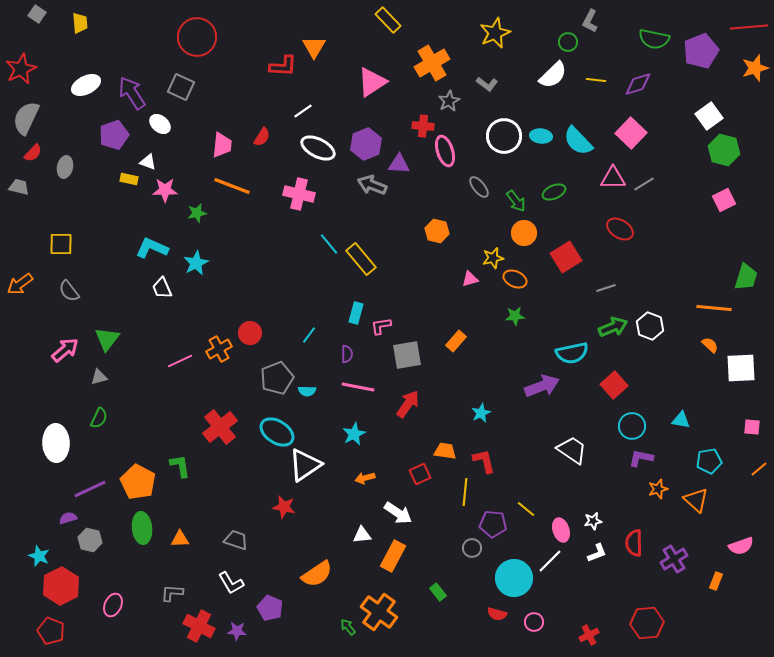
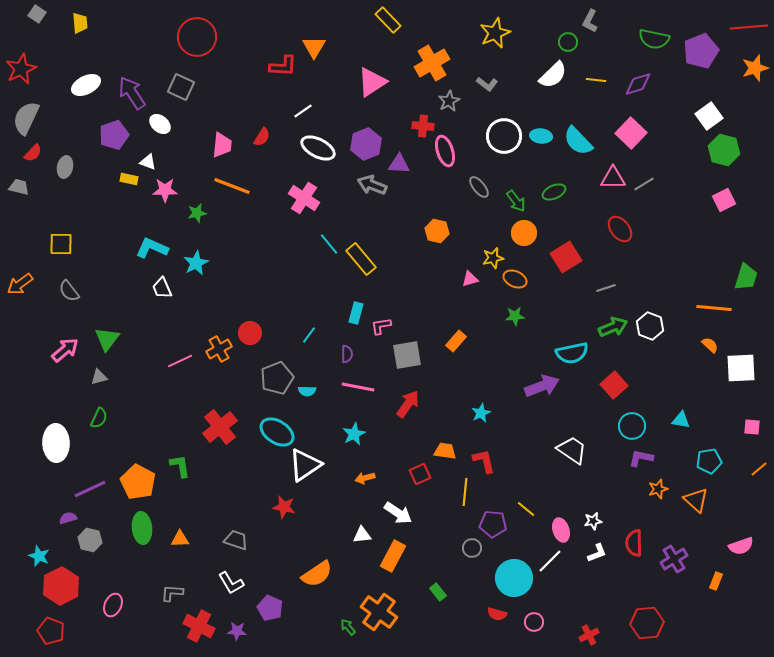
pink cross at (299, 194): moved 5 px right, 4 px down; rotated 20 degrees clockwise
red ellipse at (620, 229): rotated 20 degrees clockwise
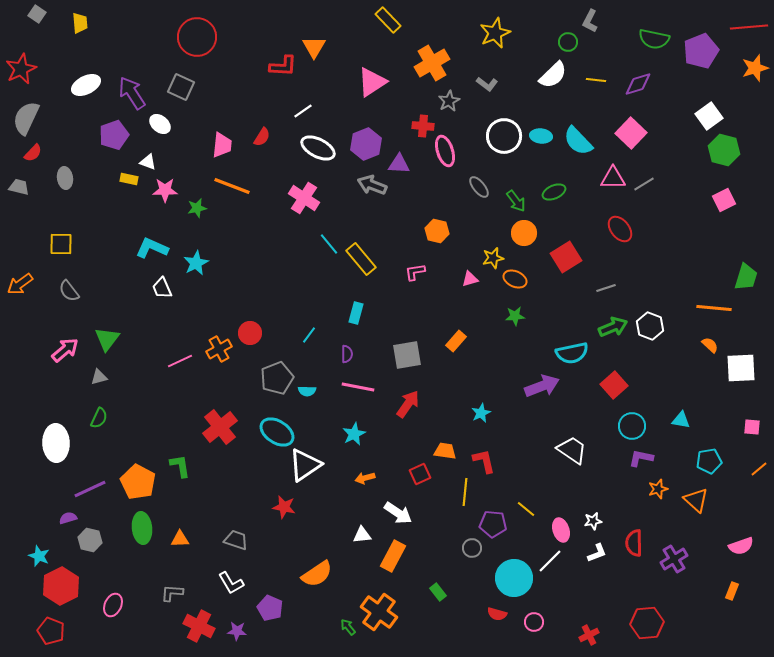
gray ellipse at (65, 167): moved 11 px down; rotated 20 degrees counterclockwise
green star at (197, 213): moved 5 px up
pink L-shape at (381, 326): moved 34 px right, 54 px up
orange rectangle at (716, 581): moved 16 px right, 10 px down
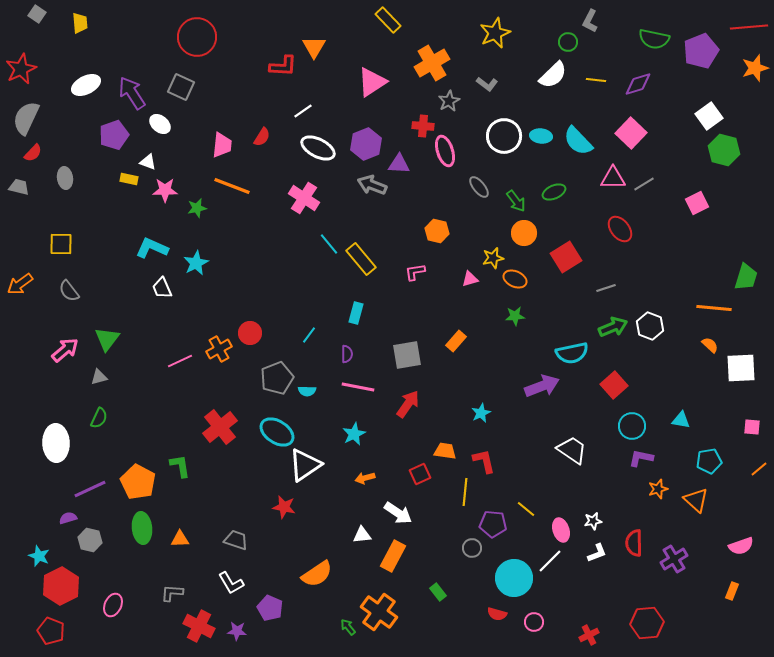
pink square at (724, 200): moved 27 px left, 3 px down
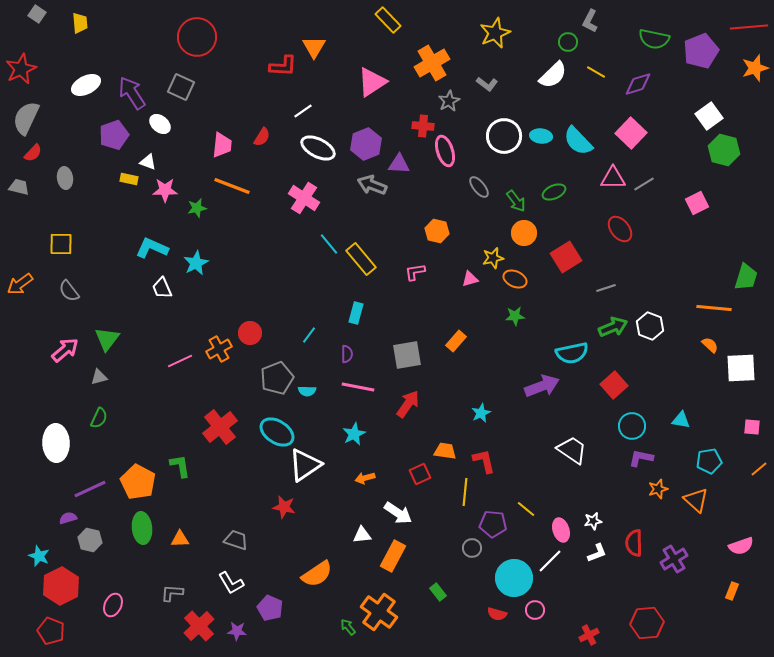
yellow line at (596, 80): moved 8 px up; rotated 24 degrees clockwise
pink circle at (534, 622): moved 1 px right, 12 px up
red cross at (199, 626): rotated 20 degrees clockwise
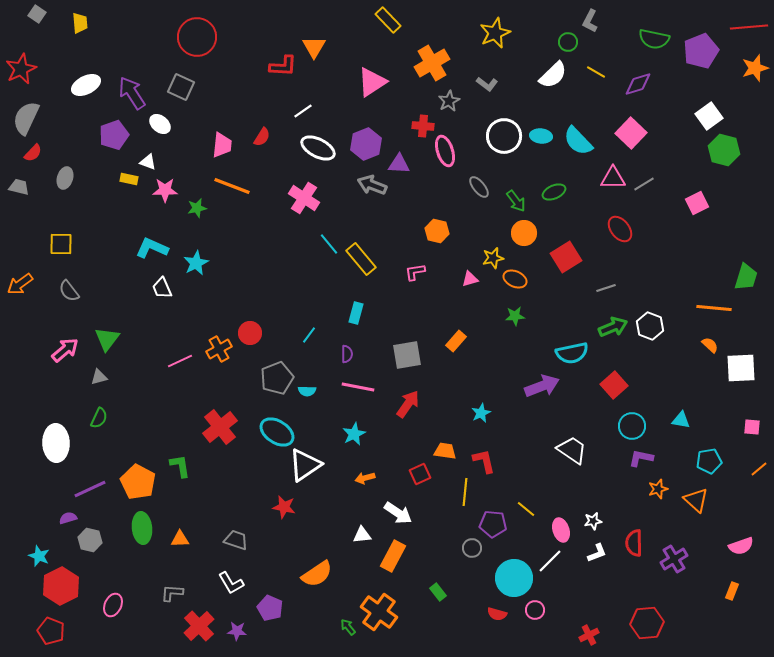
gray ellipse at (65, 178): rotated 25 degrees clockwise
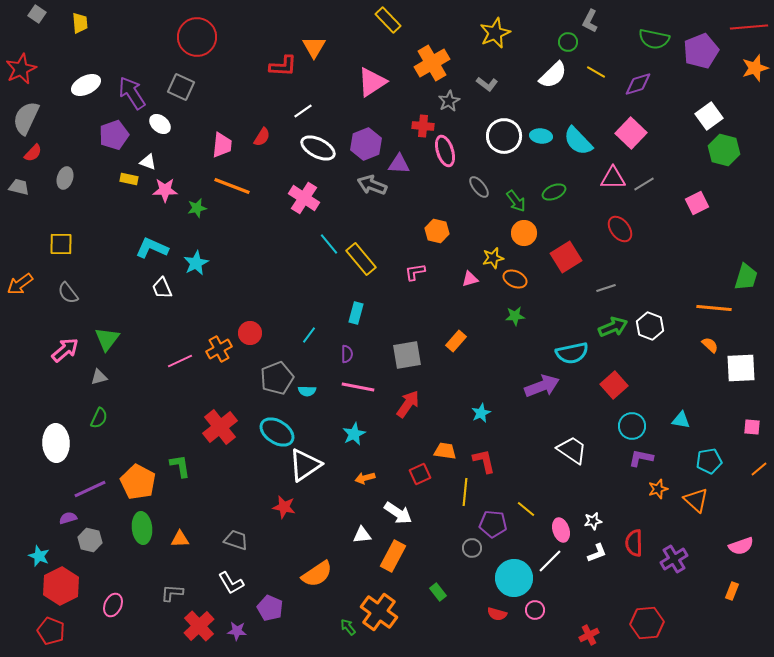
gray semicircle at (69, 291): moved 1 px left, 2 px down
